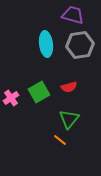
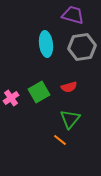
gray hexagon: moved 2 px right, 2 px down
green triangle: moved 1 px right
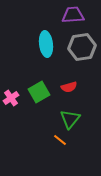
purple trapezoid: rotated 20 degrees counterclockwise
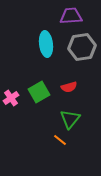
purple trapezoid: moved 2 px left, 1 px down
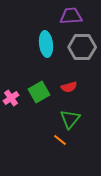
gray hexagon: rotated 8 degrees clockwise
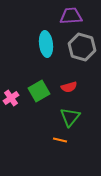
gray hexagon: rotated 16 degrees clockwise
green square: moved 1 px up
green triangle: moved 2 px up
orange line: rotated 24 degrees counterclockwise
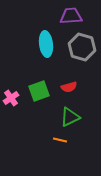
green square: rotated 10 degrees clockwise
green triangle: rotated 25 degrees clockwise
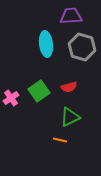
green square: rotated 15 degrees counterclockwise
